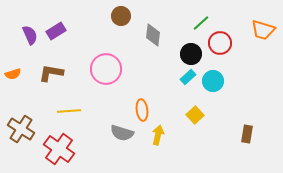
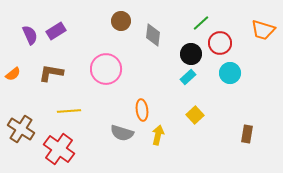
brown circle: moved 5 px down
orange semicircle: rotated 21 degrees counterclockwise
cyan circle: moved 17 px right, 8 px up
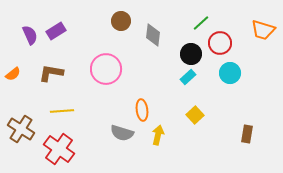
yellow line: moved 7 px left
